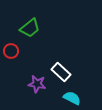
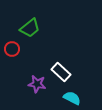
red circle: moved 1 px right, 2 px up
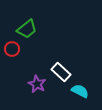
green trapezoid: moved 3 px left, 1 px down
purple star: rotated 18 degrees clockwise
cyan semicircle: moved 8 px right, 7 px up
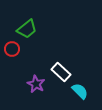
purple star: moved 1 px left
cyan semicircle: rotated 18 degrees clockwise
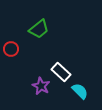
green trapezoid: moved 12 px right
red circle: moved 1 px left
purple star: moved 5 px right, 2 px down
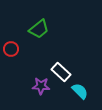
purple star: rotated 24 degrees counterclockwise
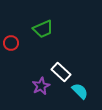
green trapezoid: moved 4 px right; rotated 15 degrees clockwise
red circle: moved 6 px up
purple star: rotated 30 degrees counterclockwise
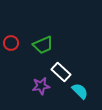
green trapezoid: moved 16 px down
purple star: rotated 18 degrees clockwise
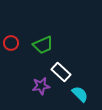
cyan semicircle: moved 3 px down
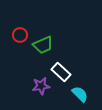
red circle: moved 9 px right, 8 px up
